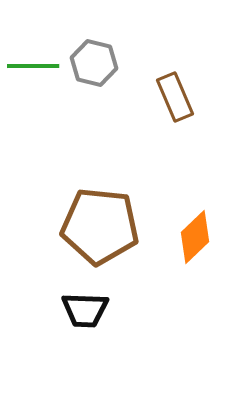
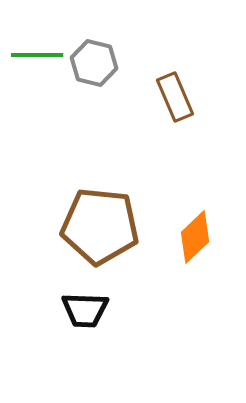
green line: moved 4 px right, 11 px up
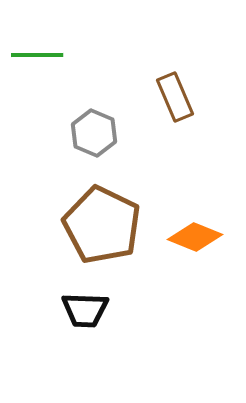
gray hexagon: moved 70 px down; rotated 9 degrees clockwise
brown pentagon: moved 2 px right, 1 px up; rotated 20 degrees clockwise
orange diamond: rotated 66 degrees clockwise
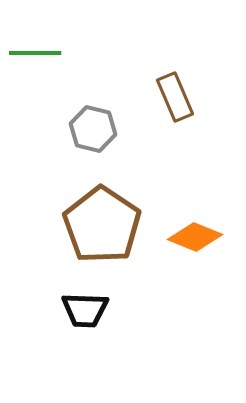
green line: moved 2 px left, 2 px up
gray hexagon: moved 1 px left, 4 px up; rotated 9 degrees counterclockwise
brown pentagon: rotated 8 degrees clockwise
